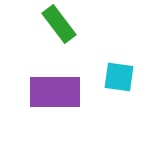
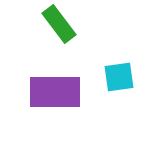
cyan square: rotated 16 degrees counterclockwise
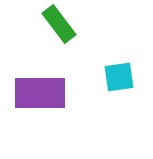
purple rectangle: moved 15 px left, 1 px down
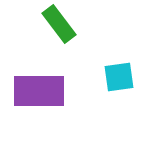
purple rectangle: moved 1 px left, 2 px up
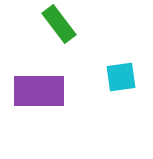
cyan square: moved 2 px right
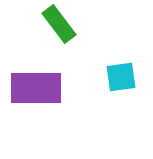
purple rectangle: moved 3 px left, 3 px up
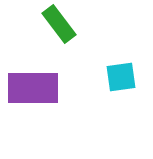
purple rectangle: moved 3 px left
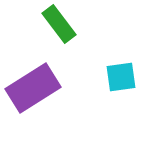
purple rectangle: rotated 32 degrees counterclockwise
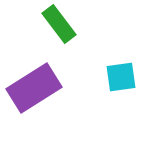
purple rectangle: moved 1 px right
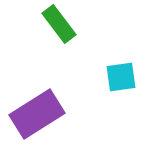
purple rectangle: moved 3 px right, 26 px down
